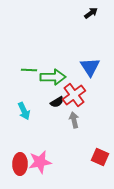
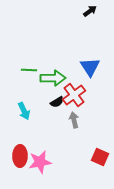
black arrow: moved 1 px left, 2 px up
green arrow: moved 1 px down
red ellipse: moved 8 px up
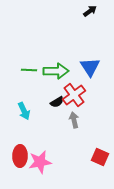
green arrow: moved 3 px right, 7 px up
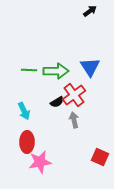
red ellipse: moved 7 px right, 14 px up
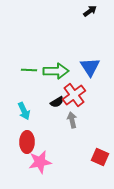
gray arrow: moved 2 px left
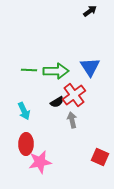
red ellipse: moved 1 px left, 2 px down
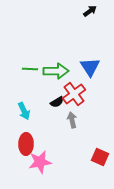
green line: moved 1 px right, 1 px up
red cross: moved 1 px up
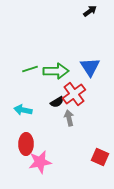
green line: rotated 21 degrees counterclockwise
cyan arrow: moved 1 px left, 1 px up; rotated 126 degrees clockwise
gray arrow: moved 3 px left, 2 px up
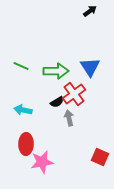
green line: moved 9 px left, 3 px up; rotated 42 degrees clockwise
pink star: moved 2 px right
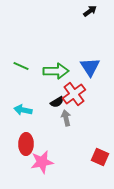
gray arrow: moved 3 px left
